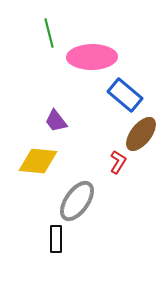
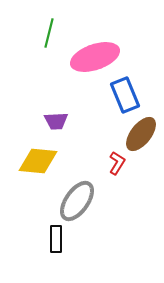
green line: rotated 28 degrees clockwise
pink ellipse: moved 3 px right; rotated 18 degrees counterclockwise
blue rectangle: rotated 28 degrees clockwise
purple trapezoid: rotated 55 degrees counterclockwise
red L-shape: moved 1 px left, 1 px down
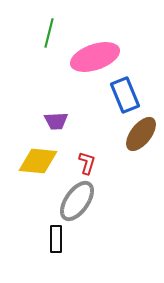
red L-shape: moved 30 px left; rotated 15 degrees counterclockwise
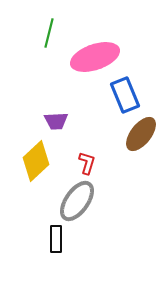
yellow diamond: moved 2 px left; rotated 48 degrees counterclockwise
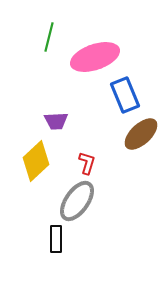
green line: moved 4 px down
brown ellipse: rotated 9 degrees clockwise
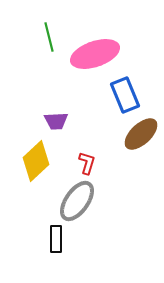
green line: rotated 28 degrees counterclockwise
pink ellipse: moved 3 px up
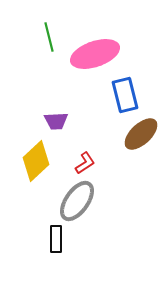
blue rectangle: rotated 8 degrees clockwise
red L-shape: moved 2 px left; rotated 40 degrees clockwise
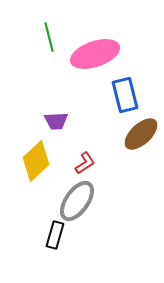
black rectangle: moved 1 px left, 4 px up; rotated 16 degrees clockwise
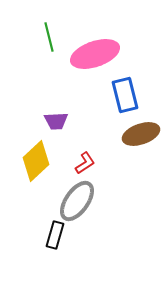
brown ellipse: rotated 24 degrees clockwise
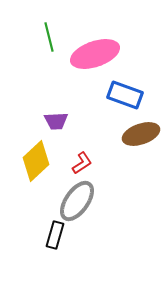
blue rectangle: rotated 56 degrees counterclockwise
red L-shape: moved 3 px left
